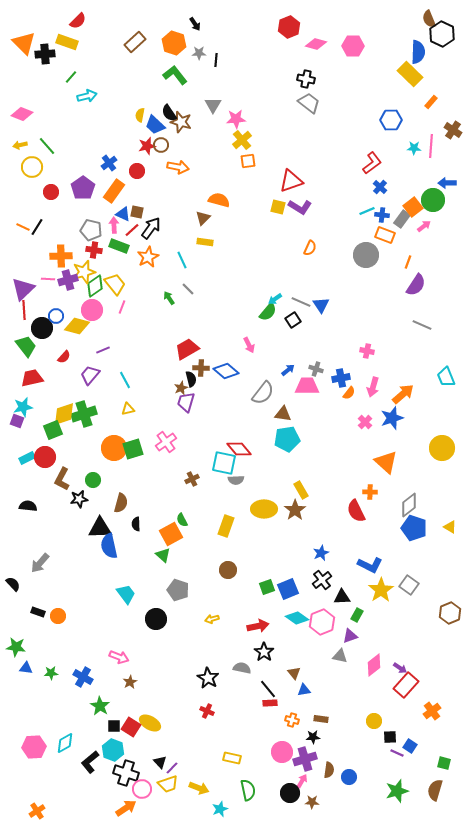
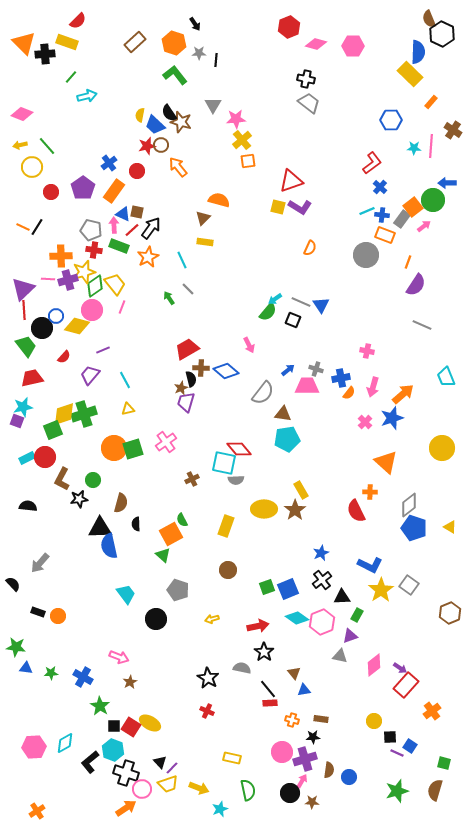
orange arrow at (178, 167): rotated 140 degrees counterclockwise
black square at (293, 320): rotated 35 degrees counterclockwise
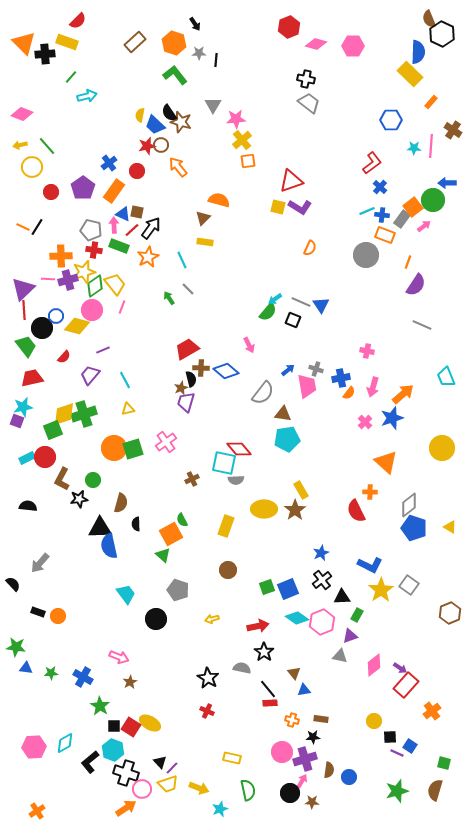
pink trapezoid at (307, 386): rotated 80 degrees clockwise
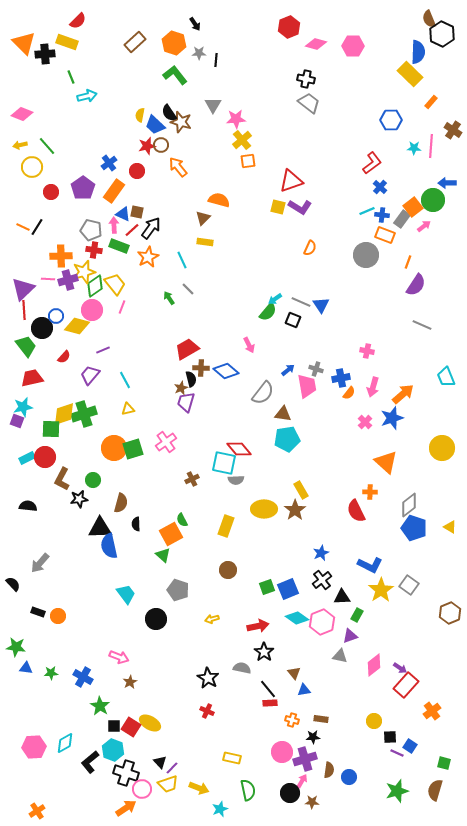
green line at (71, 77): rotated 64 degrees counterclockwise
green square at (53, 430): moved 2 px left, 1 px up; rotated 24 degrees clockwise
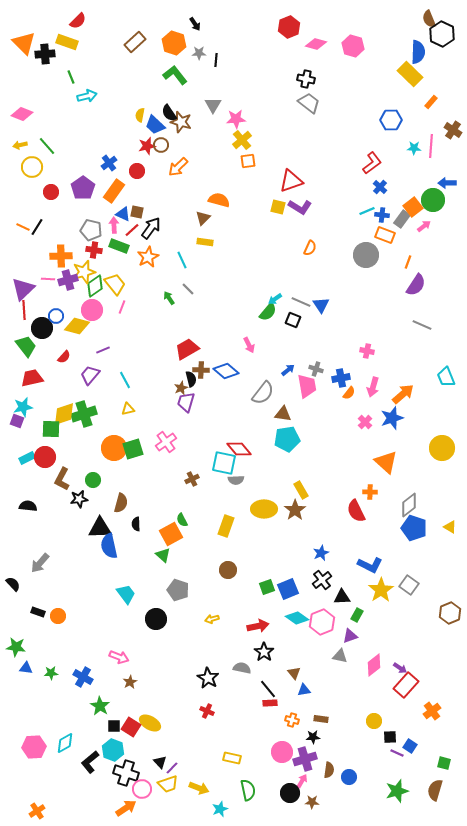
pink hexagon at (353, 46): rotated 15 degrees clockwise
orange arrow at (178, 167): rotated 95 degrees counterclockwise
brown cross at (201, 368): moved 2 px down
